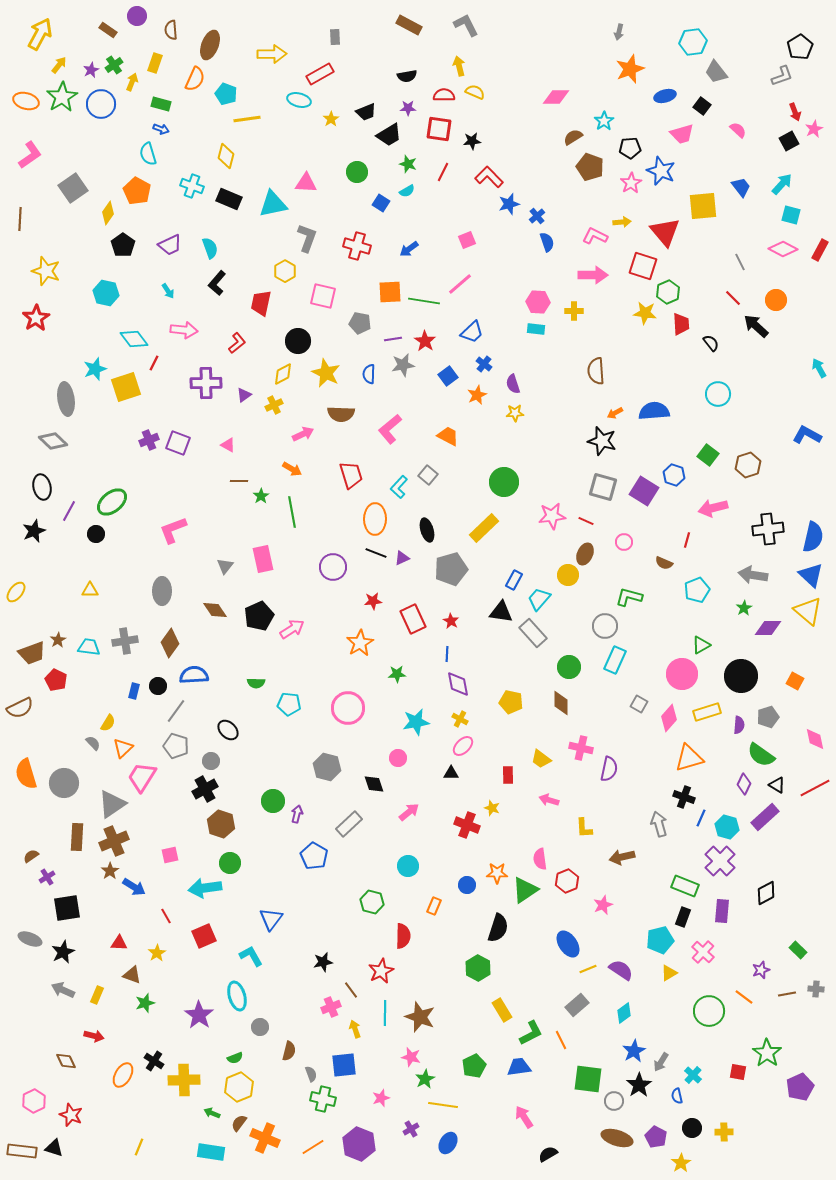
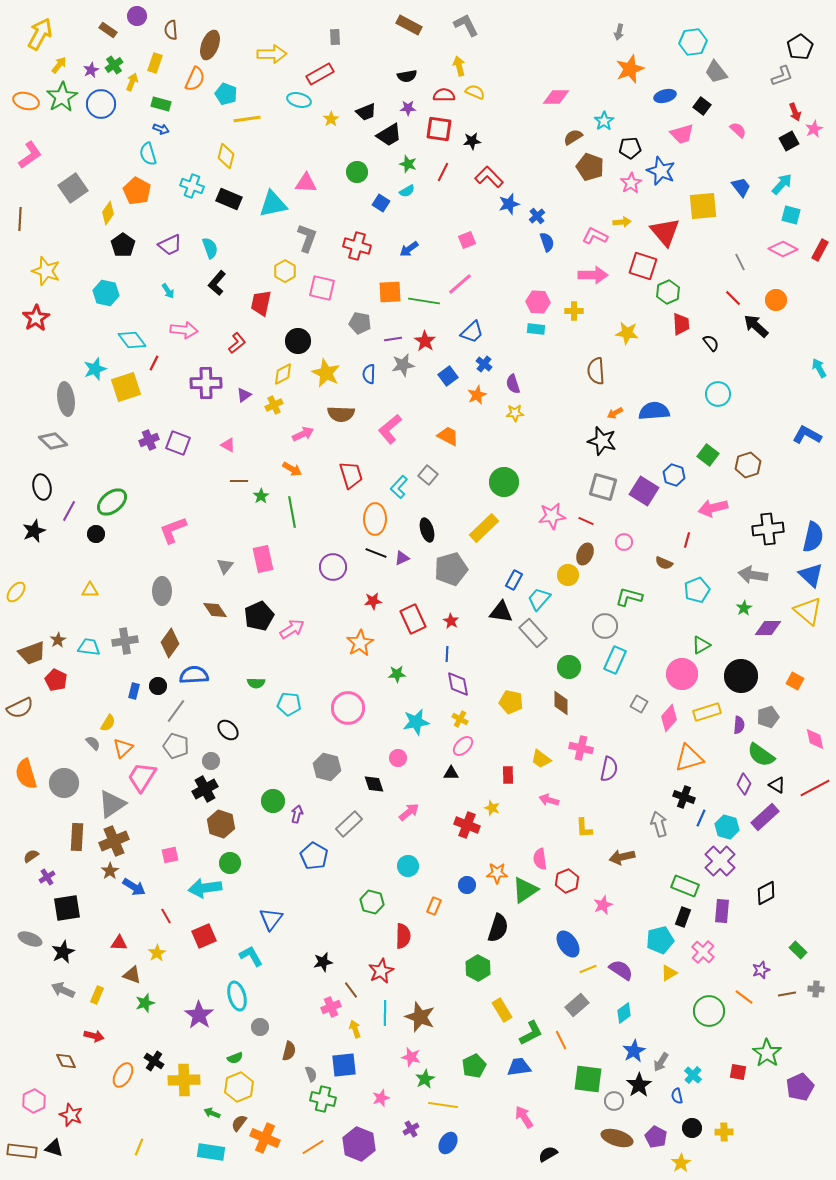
pink square at (323, 296): moved 1 px left, 8 px up
yellow star at (645, 313): moved 18 px left, 20 px down
cyan diamond at (134, 339): moved 2 px left, 1 px down
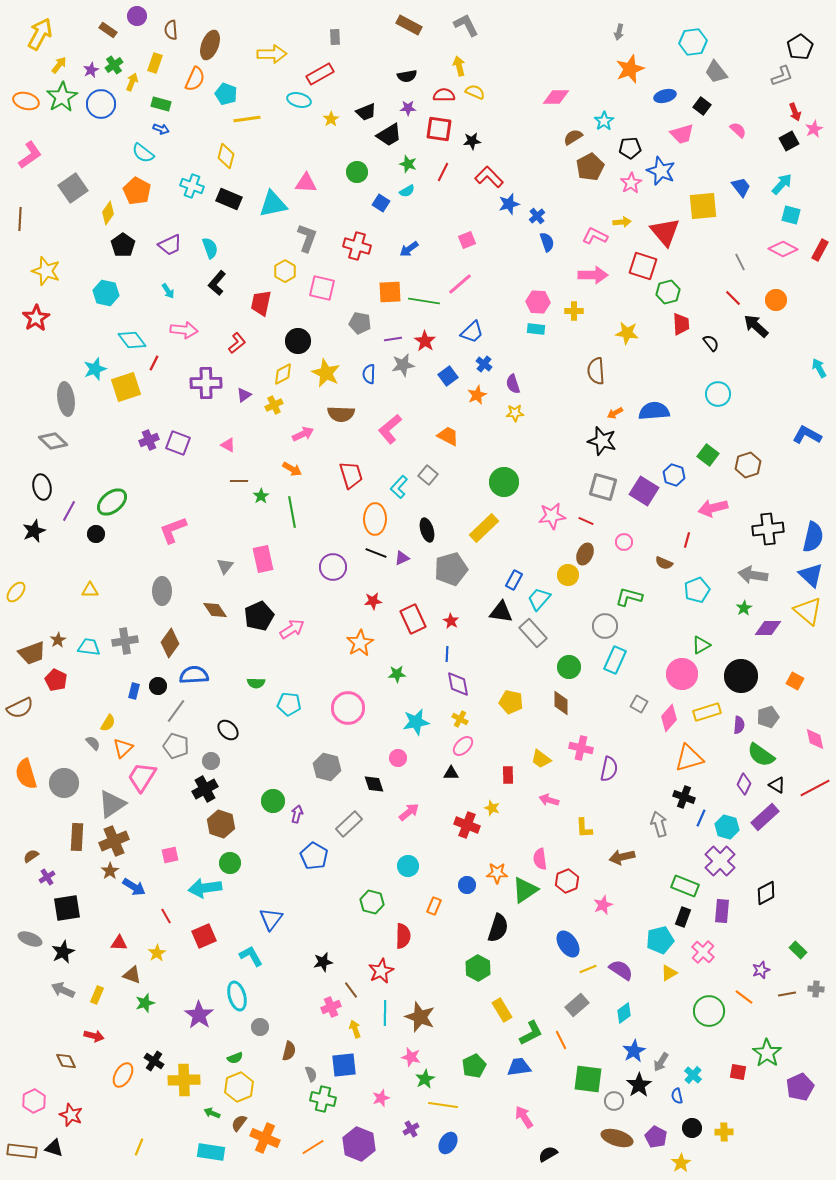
cyan semicircle at (148, 154): moved 5 px left, 1 px up; rotated 35 degrees counterclockwise
brown pentagon at (590, 167): rotated 24 degrees clockwise
green hexagon at (668, 292): rotated 10 degrees clockwise
